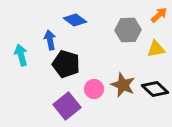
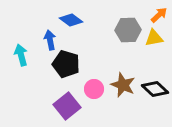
blue diamond: moved 4 px left
yellow triangle: moved 2 px left, 11 px up
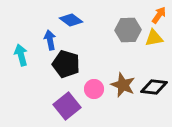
orange arrow: rotated 12 degrees counterclockwise
black diamond: moved 1 px left, 2 px up; rotated 36 degrees counterclockwise
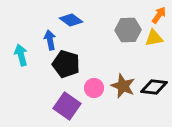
brown star: moved 1 px down
pink circle: moved 1 px up
purple square: rotated 16 degrees counterclockwise
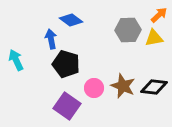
orange arrow: rotated 12 degrees clockwise
blue arrow: moved 1 px right, 1 px up
cyan arrow: moved 5 px left, 5 px down; rotated 10 degrees counterclockwise
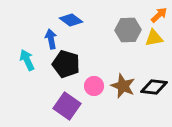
cyan arrow: moved 11 px right
pink circle: moved 2 px up
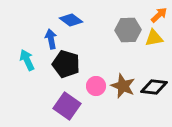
pink circle: moved 2 px right
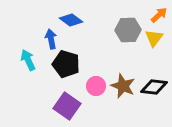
yellow triangle: rotated 42 degrees counterclockwise
cyan arrow: moved 1 px right
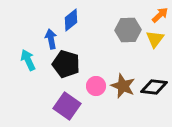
orange arrow: moved 1 px right
blue diamond: rotated 75 degrees counterclockwise
yellow triangle: moved 1 px right, 1 px down
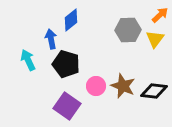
black diamond: moved 4 px down
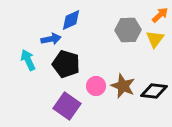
blue diamond: rotated 15 degrees clockwise
blue arrow: rotated 90 degrees clockwise
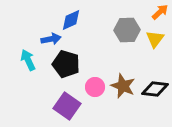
orange arrow: moved 3 px up
gray hexagon: moved 1 px left
pink circle: moved 1 px left, 1 px down
black diamond: moved 1 px right, 2 px up
